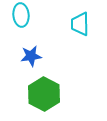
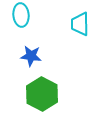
blue star: rotated 15 degrees clockwise
green hexagon: moved 2 px left
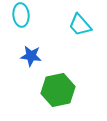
cyan trapezoid: moved 1 px down; rotated 40 degrees counterclockwise
green hexagon: moved 16 px right, 4 px up; rotated 20 degrees clockwise
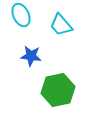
cyan ellipse: rotated 20 degrees counterclockwise
cyan trapezoid: moved 19 px left
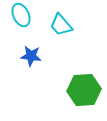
green hexagon: moved 26 px right; rotated 8 degrees clockwise
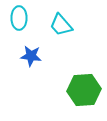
cyan ellipse: moved 2 px left, 3 px down; rotated 25 degrees clockwise
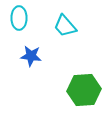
cyan trapezoid: moved 4 px right, 1 px down
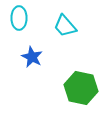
blue star: moved 1 px right, 1 px down; rotated 20 degrees clockwise
green hexagon: moved 3 px left, 2 px up; rotated 16 degrees clockwise
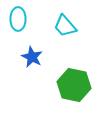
cyan ellipse: moved 1 px left, 1 px down
green hexagon: moved 7 px left, 3 px up
